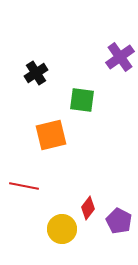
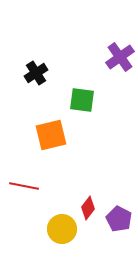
purple pentagon: moved 2 px up
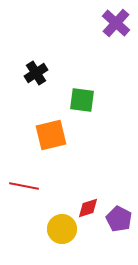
purple cross: moved 4 px left, 34 px up; rotated 12 degrees counterclockwise
red diamond: rotated 35 degrees clockwise
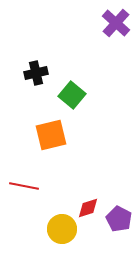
black cross: rotated 20 degrees clockwise
green square: moved 10 px left, 5 px up; rotated 32 degrees clockwise
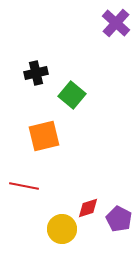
orange square: moved 7 px left, 1 px down
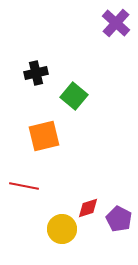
green square: moved 2 px right, 1 px down
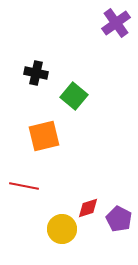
purple cross: rotated 12 degrees clockwise
black cross: rotated 25 degrees clockwise
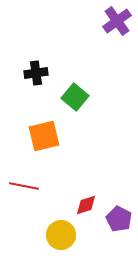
purple cross: moved 1 px right, 2 px up
black cross: rotated 20 degrees counterclockwise
green square: moved 1 px right, 1 px down
red diamond: moved 2 px left, 3 px up
yellow circle: moved 1 px left, 6 px down
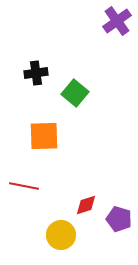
green square: moved 4 px up
orange square: rotated 12 degrees clockwise
purple pentagon: rotated 10 degrees counterclockwise
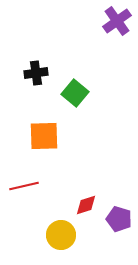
red line: rotated 24 degrees counterclockwise
